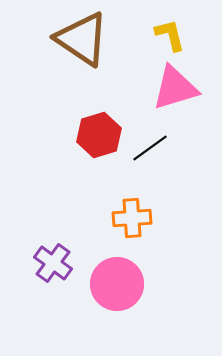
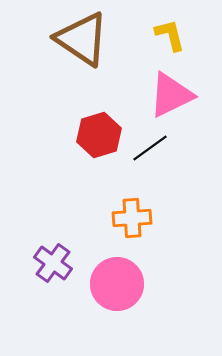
pink triangle: moved 4 px left, 7 px down; rotated 9 degrees counterclockwise
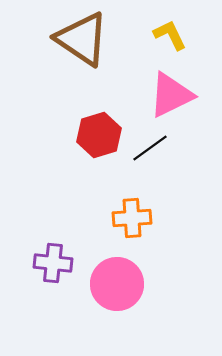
yellow L-shape: rotated 12 degrees counterclockwise
purple cross: rotated 30 degrees counterclockwise
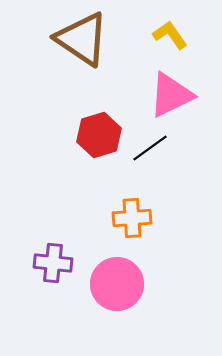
yellow L-shape: rotated 9 degrees counterclockwise
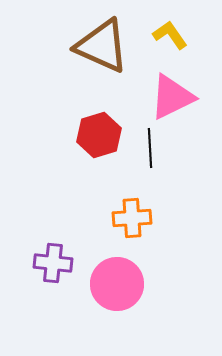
brown triangle: moved 20 px right, 7 px down; rotated 10 degrees counterclockwise
pink triangle: moved 1 px right, 2 px down
black line: rotated 57 degrees counterclockwise
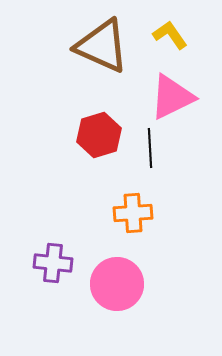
orange cross: moved 1 px right, 5 px up
